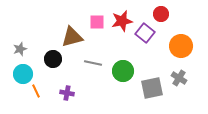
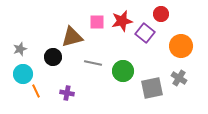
black circle: moved 2 px up
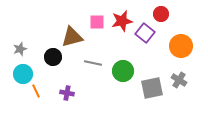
gray cross: moved 2 px down
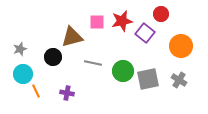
gray square: moved 4 px left, 9 px up
